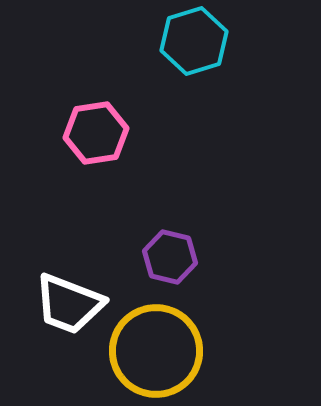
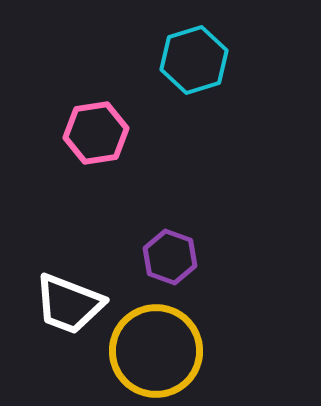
cyan hexagon: moved 19 px down
purple hexagon: rotated 6 degrees clockwise
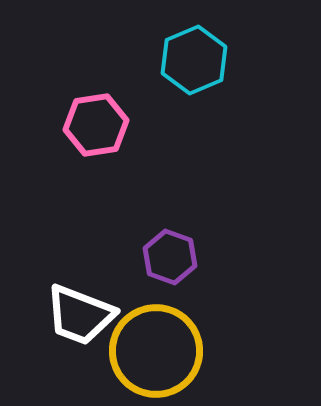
cyan hexagon: rotated 6 degrees counterclockwise
pink hexagon: moved 8 px up
white trapezoid: moved 11 px right, 11 px down
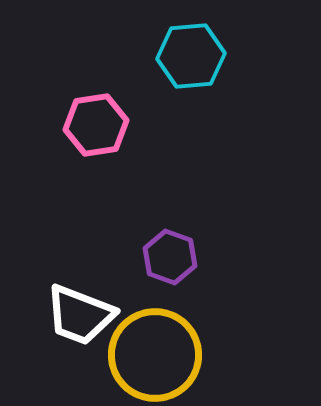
cyan hexagon: moved 3 px left, 4 px up; rotated 18 degrees clockwise
yellow circle: moved 1 px left, 4 px down
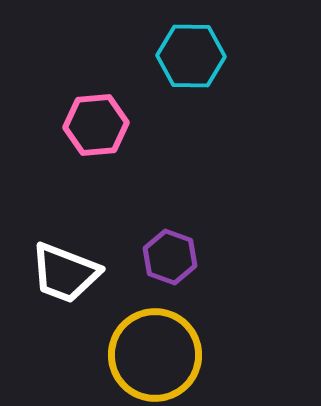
cyan hexagon: rotated 6 degrees clockwise
pink hexagon: rotated 4 degrees clockwise
white trapezoid: moved 15 px left, 42 px up
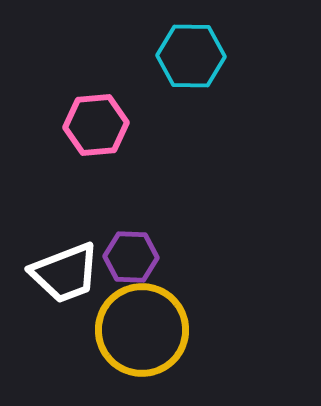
purple hexagon: moved 39 px left; rotated 18 degrees counterclockwise
white trapezoid: rotated 42 degrees counterclockwise
yellow circle: moved 13 px left, 25 px up
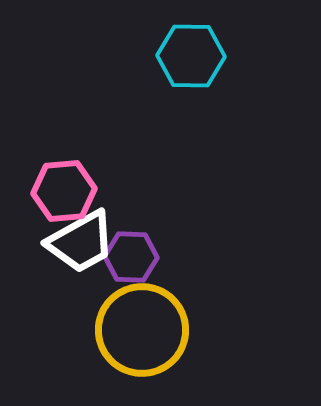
pink hexagon: moved 32 px left, 66 px down
white trapezoid: moved 16 px right, 31 px up; rotated 8 degrees counterclockwise
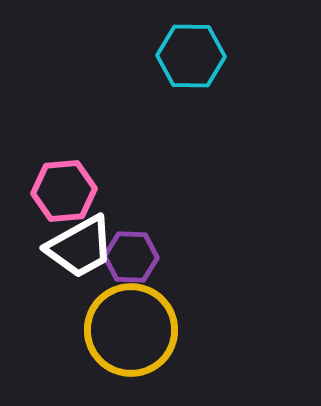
white trapezoid: moved 1 px left, 5 px down
yellow circle: moved 11 px left
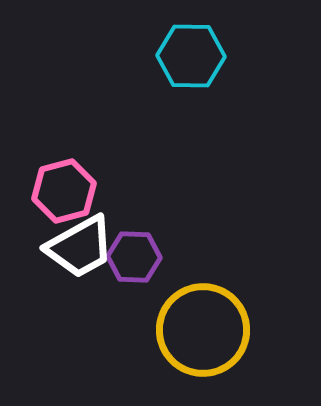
pink hexagon: rotated 10 degrees counterclockwise
purple hexagon: moved 3 px right
yellow circle: moved 72 px right
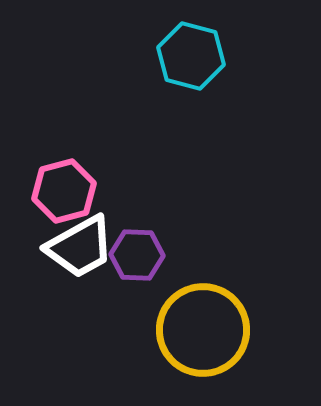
cyan hexagon: rotated 14 degrees clockwise
purple hexagon: moved 3 px right, 2 px up
